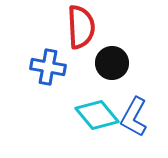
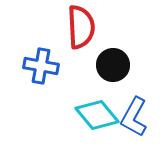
black circle: moved 1 px right, 2 px down
blue cross: moved 7 px left, 1 px up
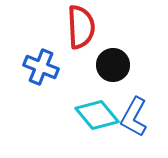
blue cross: moved 1 px down; rotated 12 degrees clockwise
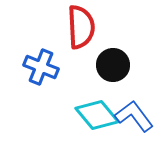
blue L-shape: moved 1 px up; rotated 114 degrees clockwise
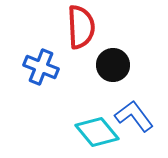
cyan diamond: moved 17 px down
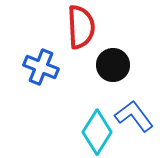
cyan diamond: rotated 72 degrees clockwise
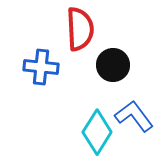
red semicircle: moved 1 px left, 2 px down
blue cross: rotated 16 degrees counterclockwise
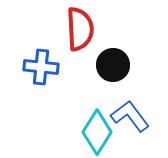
blue L-shape: moved 4 px left
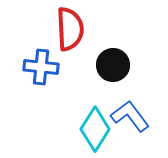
red semicircle: moved 10 px left
cyan diamond: moved 2 px left, 3 px up
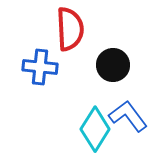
blue cross: moved 1 px left
blue L-shape: moved 2 px left
